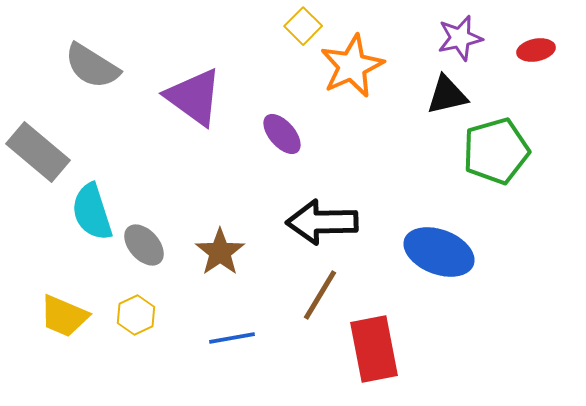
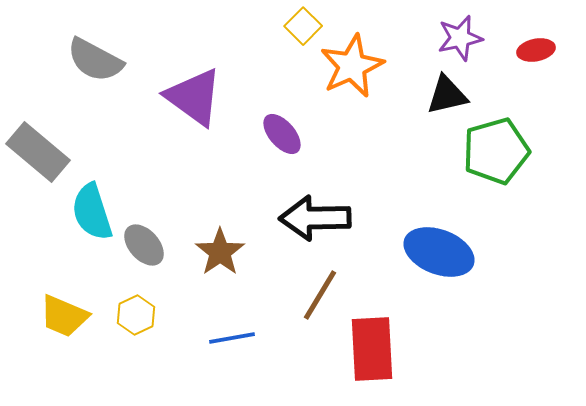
gray semicircle: moved 3 px right, 6 px up; rotated 4 degrees counterclockwise
black arrow: moved 7 px left, 4 px up
red rectangle: moved 2 px left; rotated 8 degrees clockwise
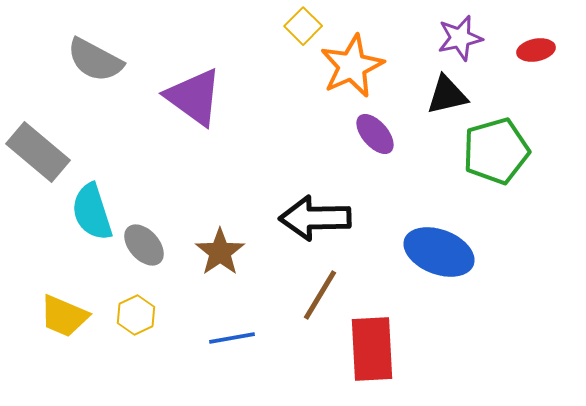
purple ellipse: moved 93 px right
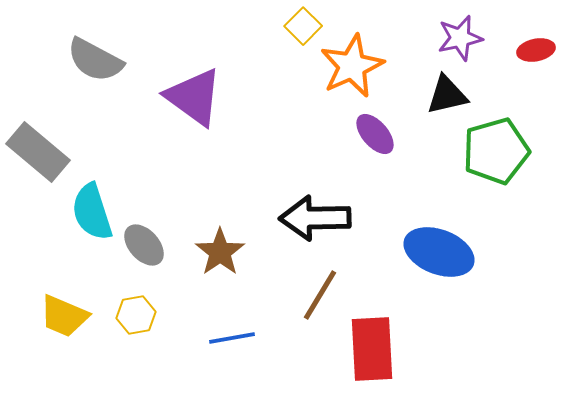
yellow hexagon: rotated 15 degrees clockwise
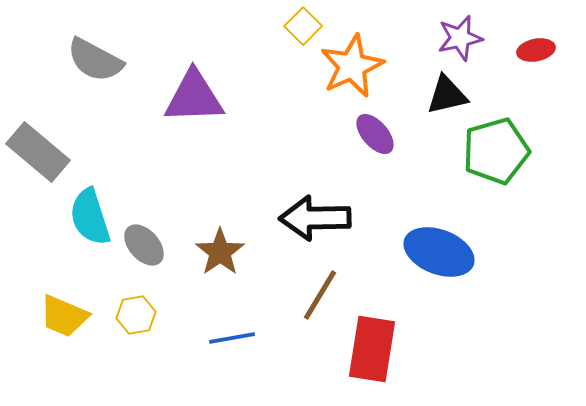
purple triangle: rotated 38 degrees counterclockwise
cyan semicircle: moved 2 px left, 5 px down
red rectangle: rotated 12 degrees clockwise
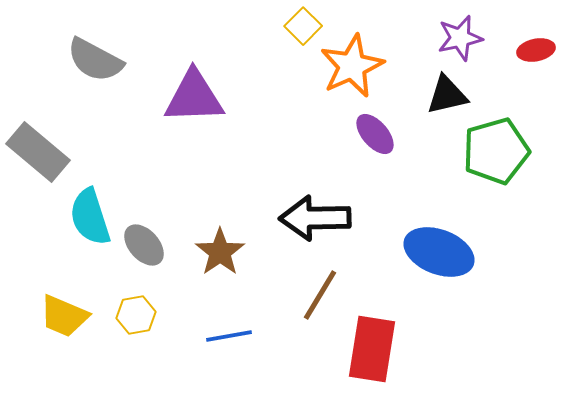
blue line: moved 3 px left, 2 px up
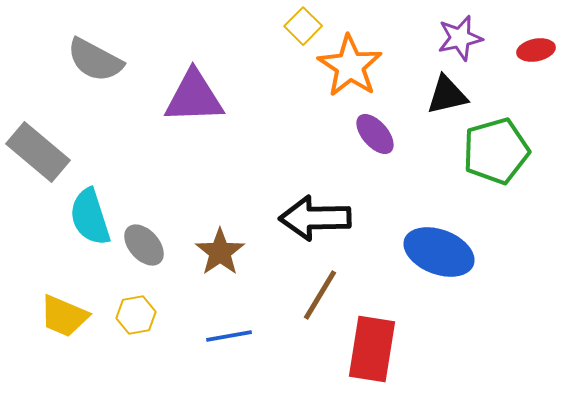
orange star: moved 2 px left; rotated 14 degrees counterclockwise
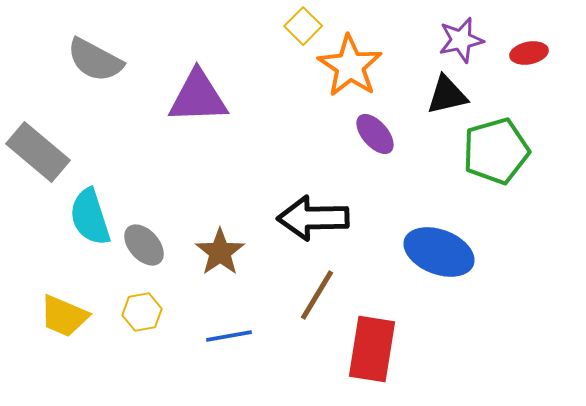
purple star: moved 1 px right, 2 px down
red ellipse: moved 7 px left, 3 px down
purple triangle: moved 4 px right
black arrow: moved 2 px left
brown line: moved 3 px left
yellow hexagon: moved 6 px right, 3 px up
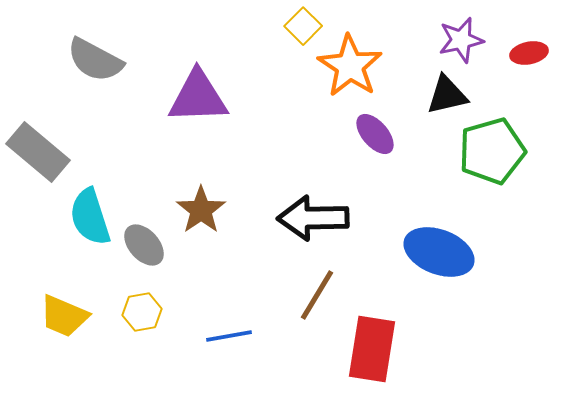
green pentagon: moved 4 px left
brown star: moved 19 px left, 42 px up
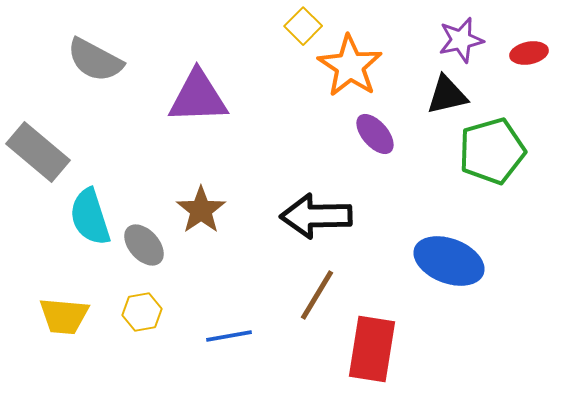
black arrow: moved 3 px right, 2 px up
blue ellipse: moved 10 px right, 9 px down
yellow trapezoid: rotated 18 degrees counterclockwise
